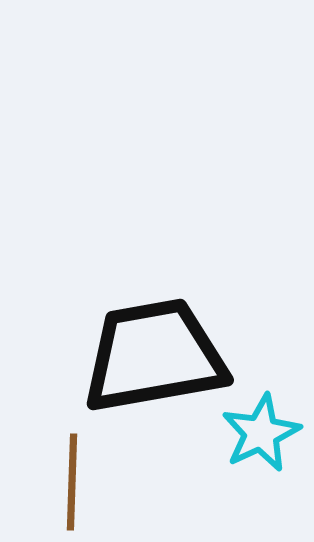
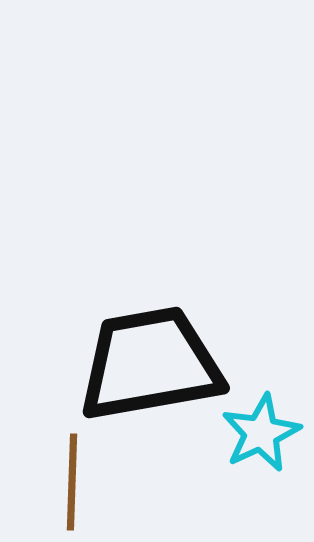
black trapezoid: moved 4 px left, 8 px down
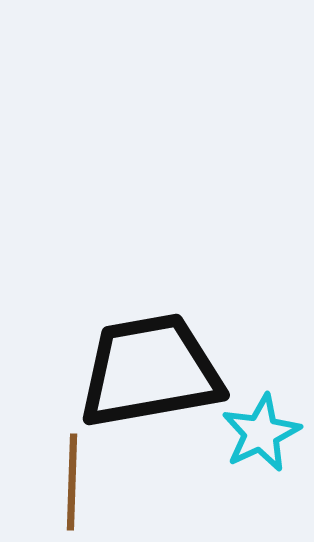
black trapezoid: moved 7 px down
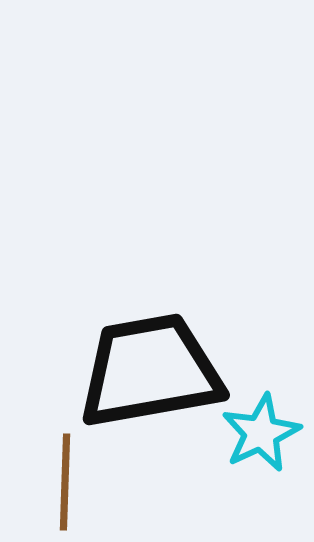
brown line: moved 7 px left
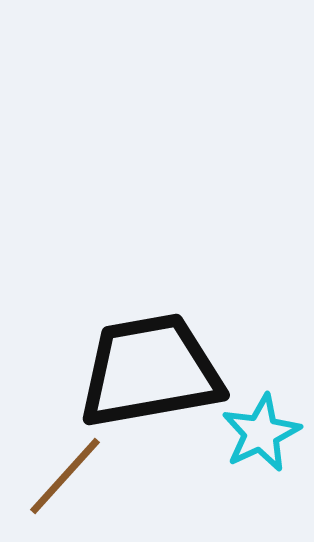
brown line: moved 6 px up; rotated 40 degrees clockwise
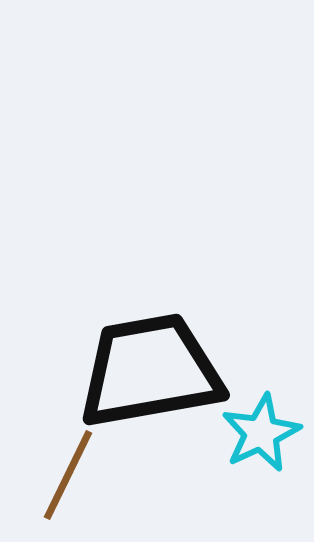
brown line: moved 3 px right, 1 px up; rotated 16 degrees counterclockwise
